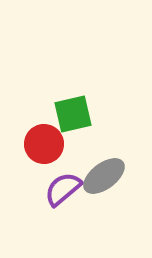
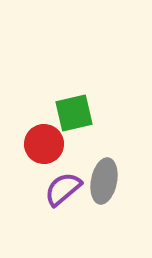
green square: moved 1 px right, 1 px up
gray ellipse: moved 5 px down; rotated 42 degrees counterclockwise
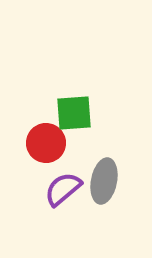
green square: rotated 9 degrees clockwise
red circle: moved 2 px right, 1 px up
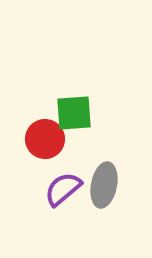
red circle: moved 1 px left, 4 px up
gray ellipse: moved 4 px down
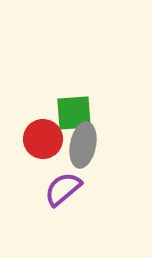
red circle: moved 2 px left
gray ellipse: moved 21 px left, 40 px up
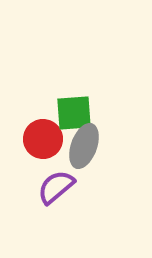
gray ellipse: moved 1 px right, 1 px down; rotated 9 degrees clockwise
purple semicircle: moved 7 px left, 2 px up
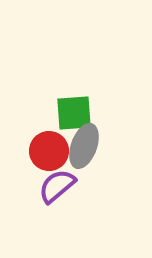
red circle: moved 6 px right, 12 px down
purple semicircle: moved 1 px right, 1 px up
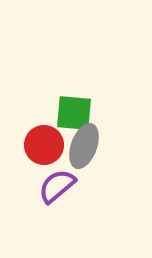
green square: rotated 9 degrees clockwise
red circle: moved 5 px left, 6 px up
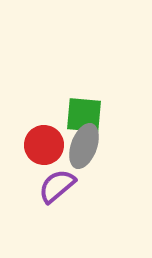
green square: moved 10 px right, 2 px down
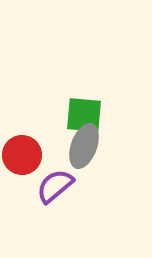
red circle: moved 22 px left, 10 px down
purple semicircle: moved 2 px left
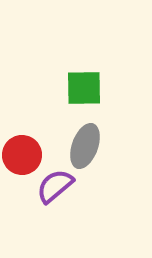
green square: moved 27 px up; rotated 6 degrees counterclockwise
gray ellipse: moved 1 px right
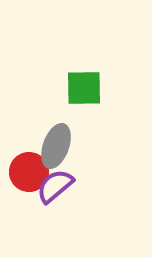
gray ellipse: moved 29 px left
red circle: moved 7 px right, 17 px down
